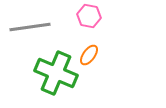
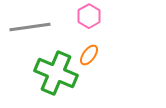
pink hexagon: rotated 20 degrees clockwise
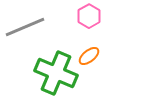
gray line: moved 5 px left; rotated 15 degrees counterclockwise
orange ellipse: moved 1 px down; rotated 15 degrees clockwise
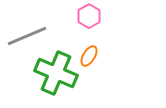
gray line: moved 2 px right, 9 px down
orange ellipse: rotated 20 degrees counterclockwise
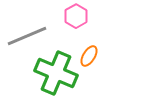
pink hexagon: moved 13 px left
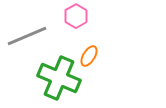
green cross: moved 3 px right, 5 px down
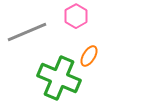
gray line: moved 4 px up
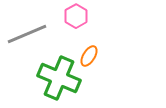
gray line: moved 2 px down
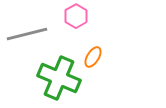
gray line: rotated 9 degrees clockwise
orange ellipse: moved 4 px right, 1 px down
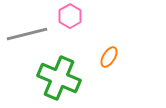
pink hexagon: moved 6 px left
orange ellipse: moved 16 px right
